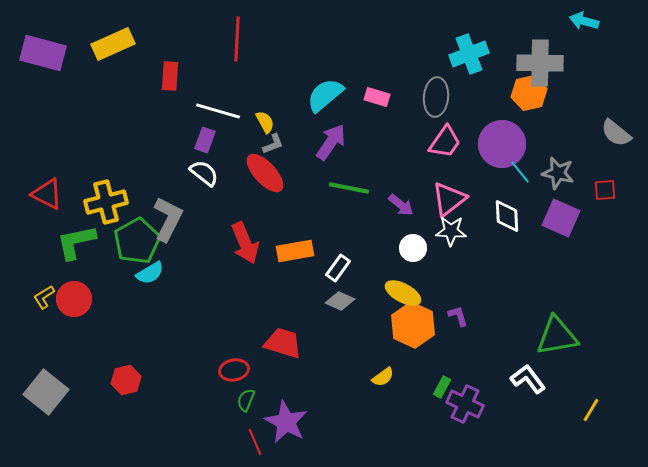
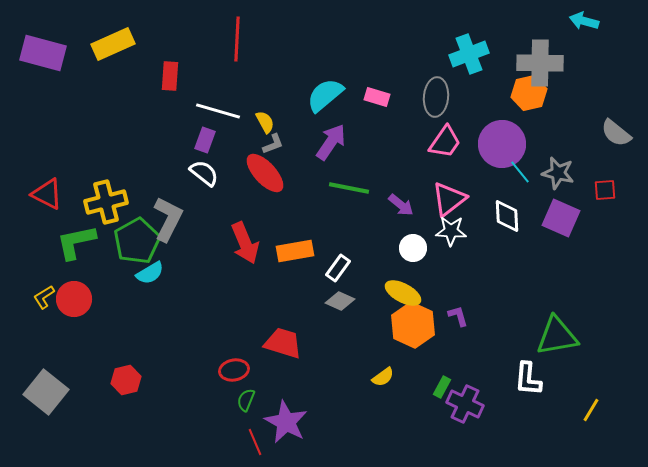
white L-shape at (528, 379): rotated 138 degrees counterclockwise
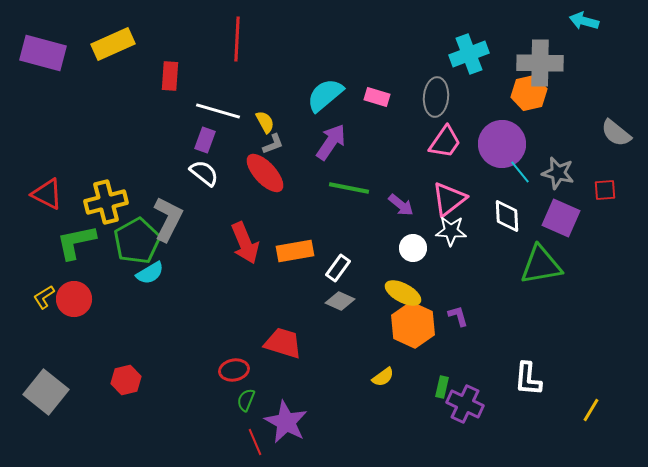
green triangle at (557, 336): moved 16 px left, 71 px up
green rectangle at (442, 387): rotated 15 degrees counterclockwise
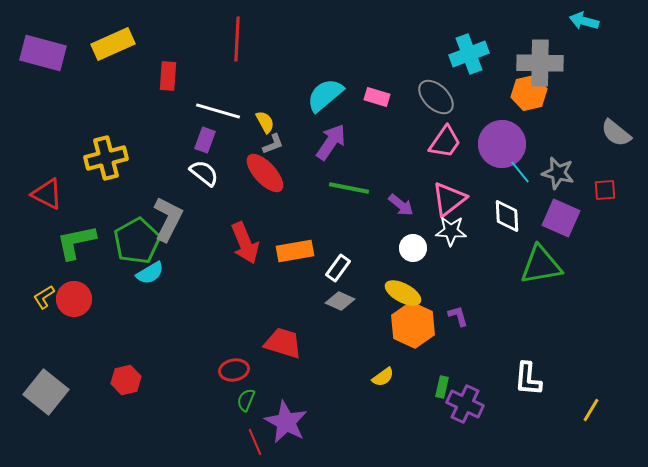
red rectangle at (170, 76): moved 2 px left
gray ellipse at (436, 97): rotated 51 degrees counterclockwise
yellow cross at (106, 202): moved 44 px up
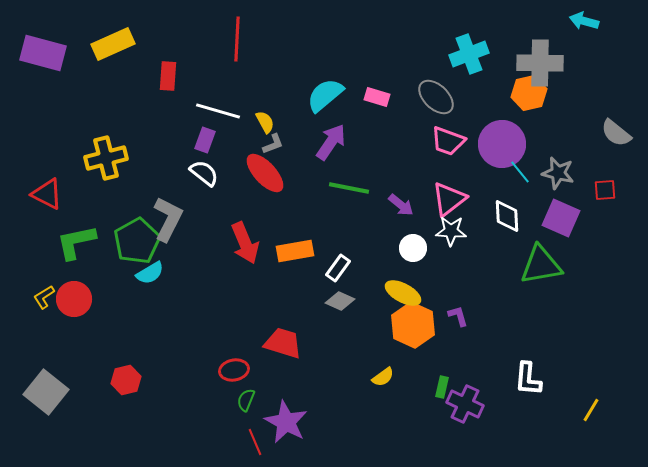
pink trapezoid at (445, 142): moved 3 px right, 1 px up; rotated 75 degrees clockwise
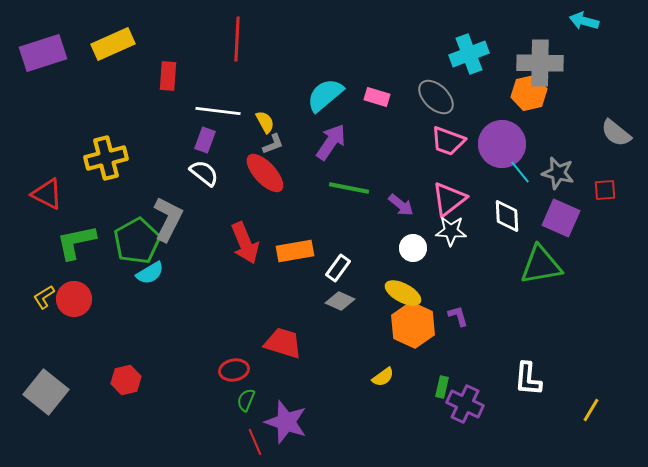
purple rectangle at (43, 53): rotated 33 degrees counterclockwise
white line at (218, 111): rotated 9 degrees counterclockwise
purple star at (286, 422): rotated 9 degrees counterclockwise
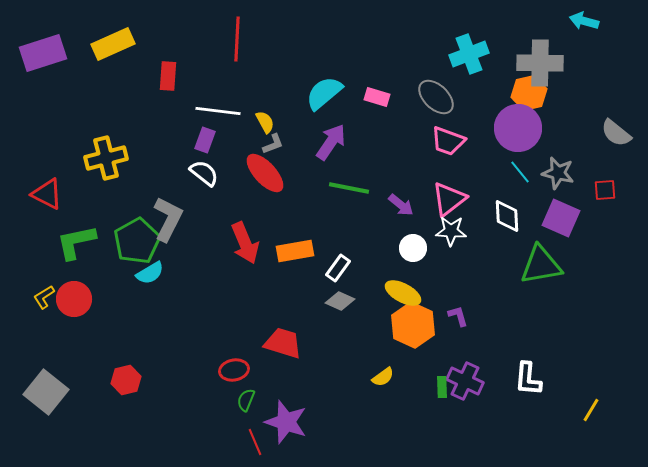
cyan semicircle at (325, 95): moved 1 px left, 2 px up
purple circle at (502, 144): moved 16 px right, 16 px up
green rectangle at (442, 387): rotated 15 degrees counterclockwise
purple cross at (465, 404): moved 23 px up
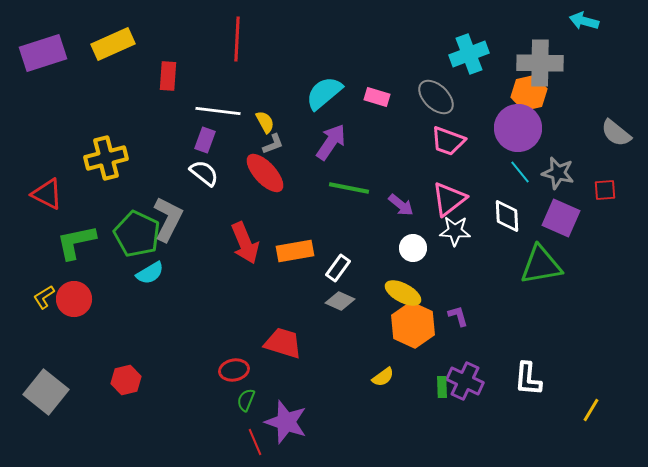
white star at (451, 231): moved 4 px right
green pentagon at (137, 241): moved 7 px up; rotated 18 degrees counterclockwise
